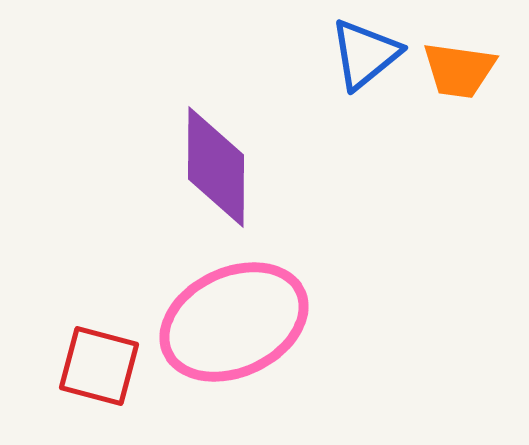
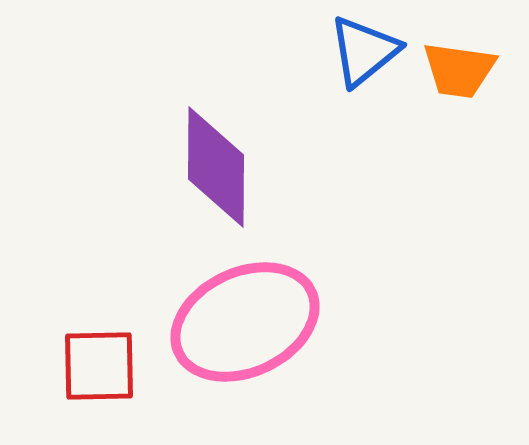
blue triangle: moved 1 px left, 3 px up
pink ellipse: moved 11 px right
red square: rotated 16 degrees counterclockwise
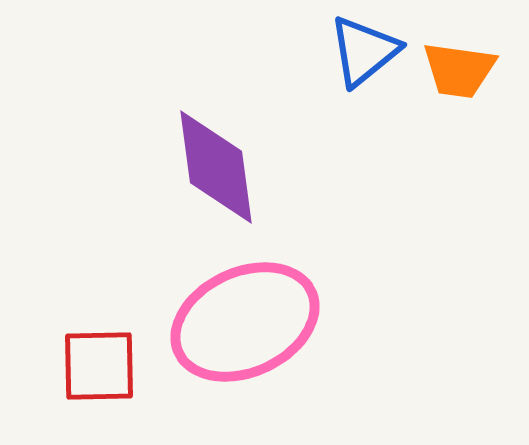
purple diamond: rotated 8 degrees counterclockwise
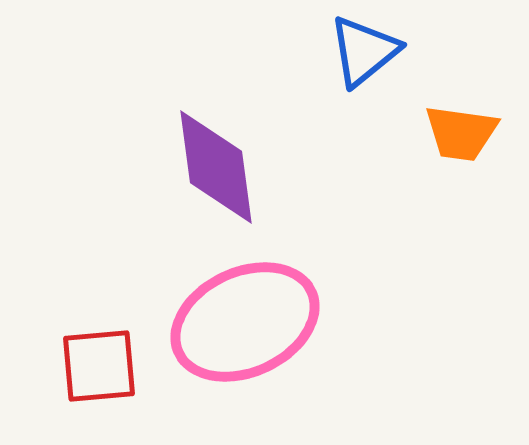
orange trapezoid: moved 2 px right, 63 px down
red square: rotated 4 degrees counterclockwise
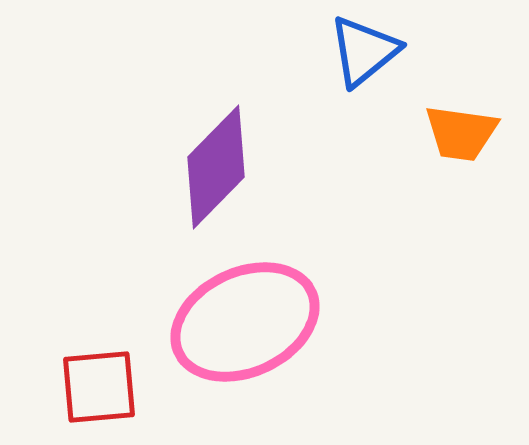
purple diamond: rotated 52 degrees clockwise
red square: moved 21 px down
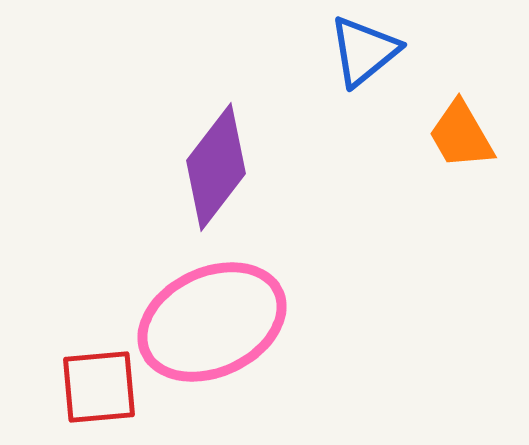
orange trapezoid: moved 2 px down; rotated 52 degrees clockwise
purple diamond: rotated 7 degrees counterclockwise
pink ellipse: moved 33 px left
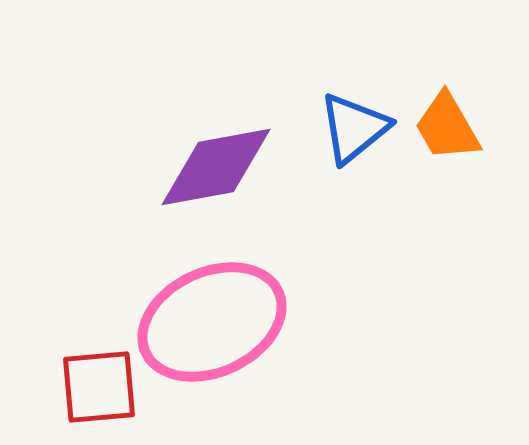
blue triangle: moved 10 px left, 77 px down
orange trapezoid: moved 14 px left, 8 px up
purple diamond: rotated 42 degrees clockwise
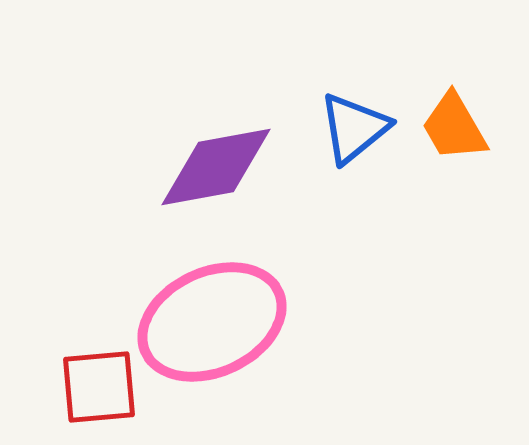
orange trapezoid: moved 7 px right
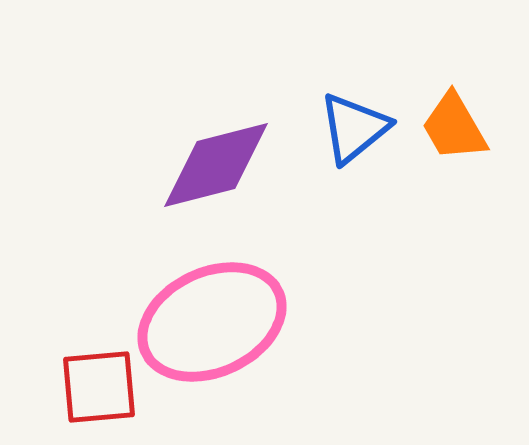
purple diamond: moved 2 px up; rotated 4 degrees counterclockwise
